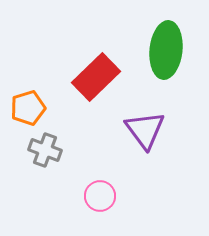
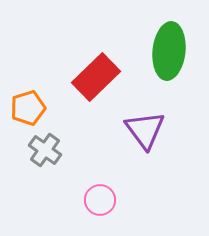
green ellipse: moved 3 px right, 1 px down
gray cross: rotated 16 degrees clockwise
pink circle: moved 4 px down
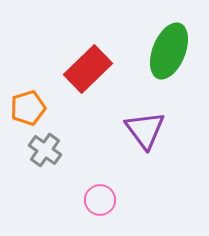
green ellipse: rotated 16 degrees clockwise
red rectangle: moved 8 px left, 8 px up
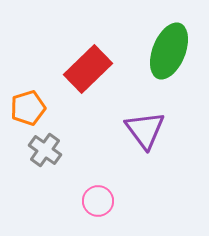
pink circle: moved 2 px left, 1 px down
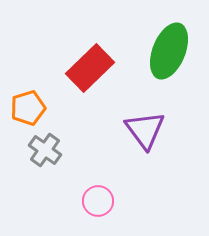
red rectangle: moved 2 px right, 1 px up
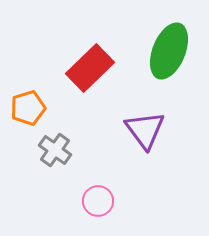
gray cross: moved 10 px right
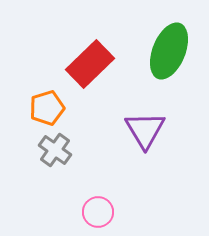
red rectangle: moved 4 px up
orange pentagon: moved 19 px right
purple triangle: rotated 6 degrees clockwise
pink circle: moved 11 px down
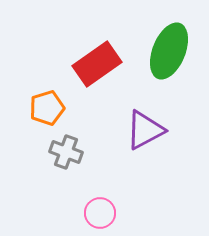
red rectangle: moved 7 px right; rotated 9 degrees clockwise
purple triangle: rotated 33 degrees clockwise
gray cross: moved 11 px right, 2 px down; rotated 16 degrees counterclockwise
pink circle: moved 2 px right, 1 px down
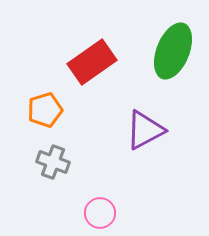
green ellipse: moved 4 px right
red rectangle: moved 5 px left, 2 px up
orange pentagon: moved 2 px left, 2 px down
gray cross: moved 13 px left, 10 px down
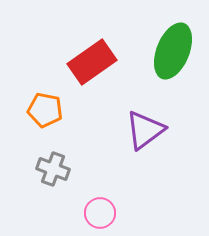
orange pentagon: rotated 28 degrees clockwise
purple triangle: rotated 9 degrees counterclockwise
gray cross: moved 7 px down
